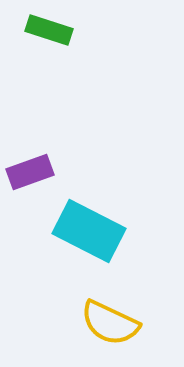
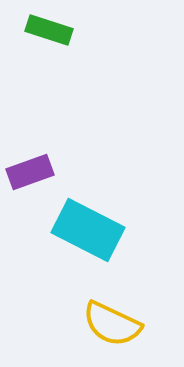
cyan rectangle: moved 1 px left, 1 px up
yellow semicircle: moved 2 px right, 1 px down
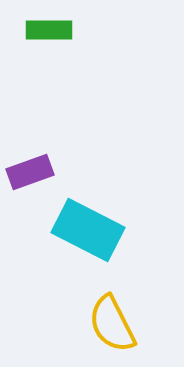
green rectangle: rotated 18 degrees counterclockwise
yellow semicircle: rotated 38 degrees clockwise
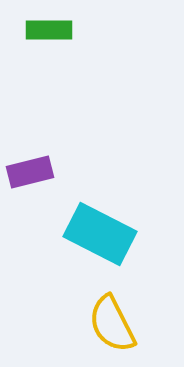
purple rectangle: rotated 6 degrees clockwise
cyan rectangle: moved 12 px right, 4 px down
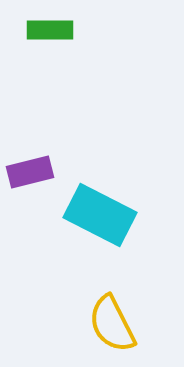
green rectangle: moved 1 px right
cyan rectangle: moved 19 px up
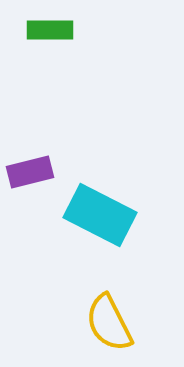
yellow semicircle: moved 3 px left, 1 px up
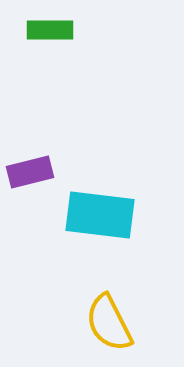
cyan rectangle: rotated 20 degrees counterclockwise
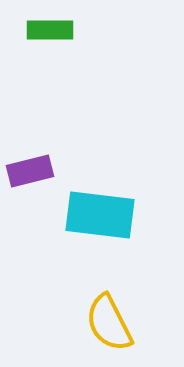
purple rectangle: moved 1 px up
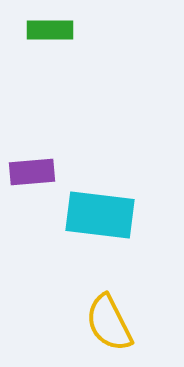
purple rectangle: moved 2 px right, 1 px down; rotated 9 degrees clockwise
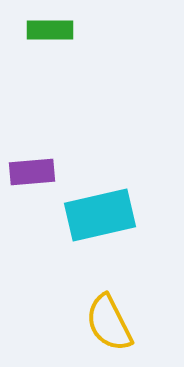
cyan rectangle: rotated 20 degrees counterclockwise
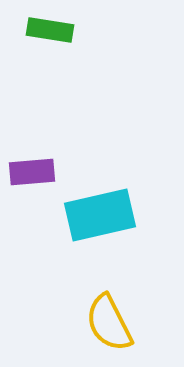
green rectangle: rotated 9 degrees clockwise
